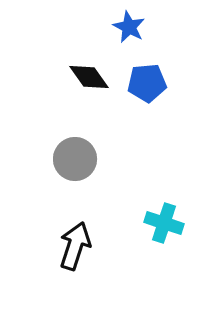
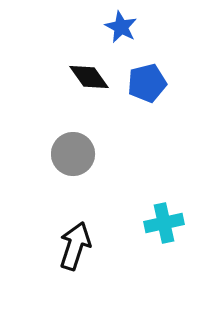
blue star: moved 8 px left
blue pentagon: rotated 9 degrees counterclockwise
gray circle: moved 2 px left, 5 px up
cyan cross: rotated 30 degrees counterclockwise
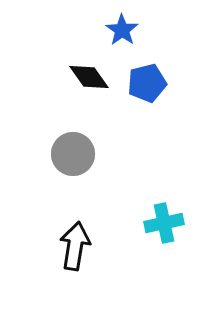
blue star: moved 1 px right, 3 px down; rotated 8 degrees clockwise
black arrow: rotated 9 degrees counterclockwise
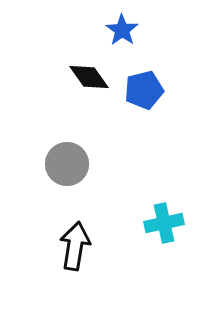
blue pentagon: moved 3 px left, 7 px down
gray circle: moved 6 px left, 10 px down
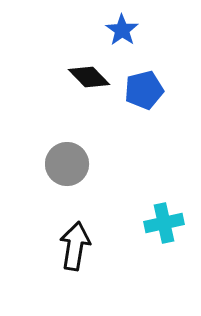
black diamond: rotated 9 degrees counterclockwise
